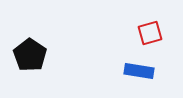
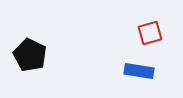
black pentagon: rotated 8 degrees counterclockwise
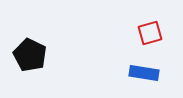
blue rectangle: moved 5 px right, 2 px down
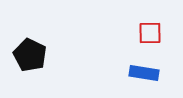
red square: rotated 15 degrees clockwise
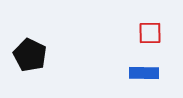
blue rectangle: rotated 8 degrees counterclockwise
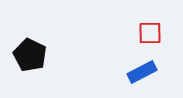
blue rectangle: moved 2 px left, 1 px up; rotated 28 degrees counterclockwise
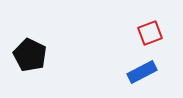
red square: rotated 20 degrees counterclockwise
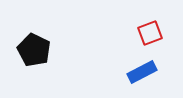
black pentagon: moved 4 px right, 5 px up
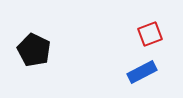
red square: moved 1 px down
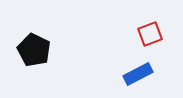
blue rectangle: moved 4 px left, 2 px down
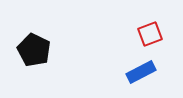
blue rectangle: moved 3 px right, 2 px up
